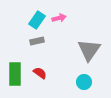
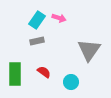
pink arrow: rotated 32 degrees clockwise
red semicircle: moved 4 px right, 1 px up
cyan circle: moved 13 px left
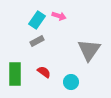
pink arrow: moved 2 px up
gray rectangle: rotated 16 degrees counterclockwise
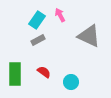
pink arrow: moved 1 px right, 1 px up; rotated 136 degrees counterclockwise
gray rectangle: moved 1 px right, 1 px up
gray triangle: moved 14 px up; rotated 40 degrees counterclockwise
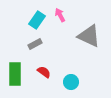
gray rectangle: moved 3 px left, 4 px down
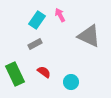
green rectangle: rotated 25 degrees counterclockwise
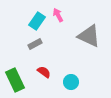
pink arrow: moved 2 px left
cyan rectangle: moved 1 px down
green rectangle: moved 6 px down
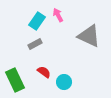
cyan circle: moved 7 px left
